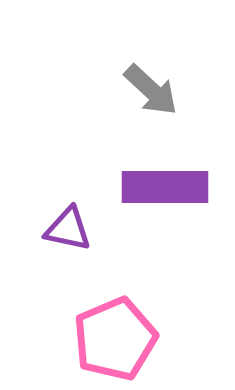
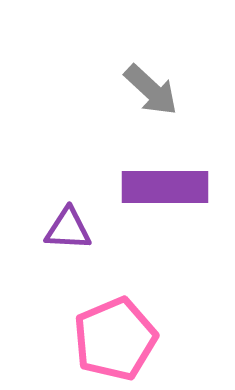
purple triangle: rotated 9 degrees counterclockwise
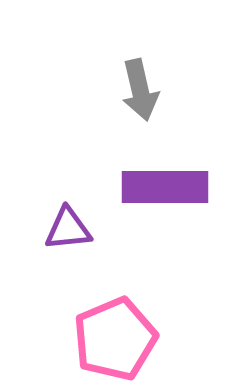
gray arrow: moved 11 px left; rotated 34 degrees clockwise
purple triangle: rotated 9 degrees counterclockwise
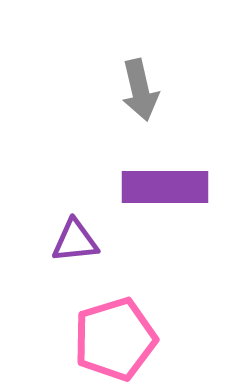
purple triangle: moved 7 px right, 12 px down
pink pentagon: rotated 6 degrees clockwise
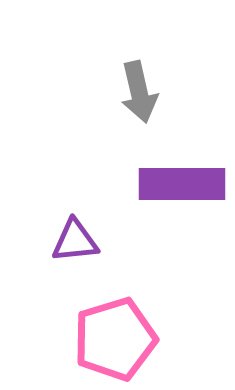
gray arrow: moved 1 px left, 2 px down
purple rectangle: moved 17 px right, 3 px up
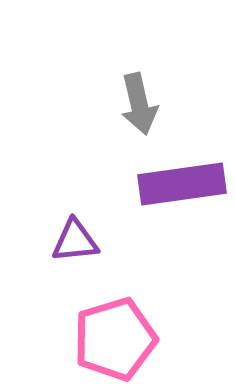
gray arrow: moved 12 px down
purple rectangle: rotated 8 degrees counterclockwise
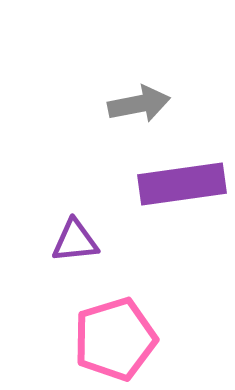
gray arrow: rotated 88 degrees counterclockwise
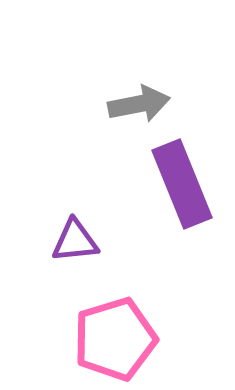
purple rectangle: rotated 76 degrees clockwise
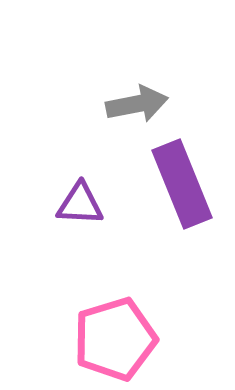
gray arrow: moved 2 px left
purple triangle: moved 5 px right, 37 px up; rotated 9 degrees clockwise
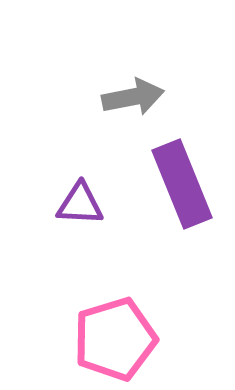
gray arrow: moved 4 px left, 7 px up
